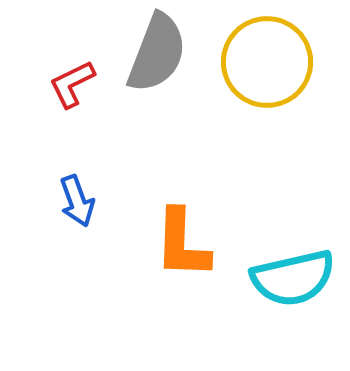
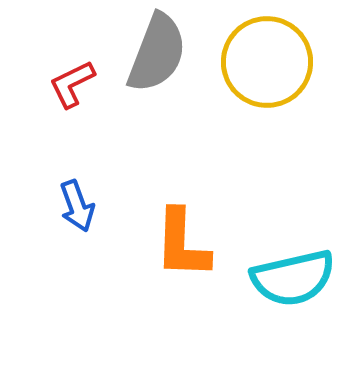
blue arrow: moved 5 px down
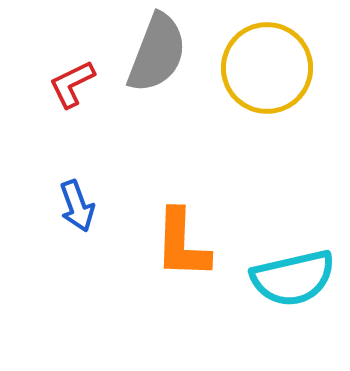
yellow circle: moved 6 px down
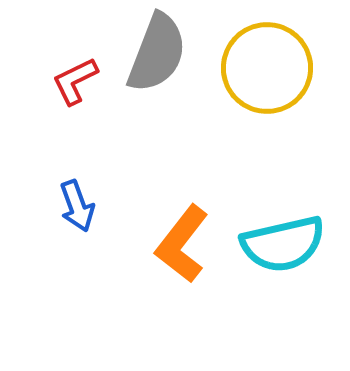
red L-shape: moved 3 px right, 3 px up
orange L-shape: rotated 36 degrees clockwise
cyan semicircle: moved 10 px left, 34 px up
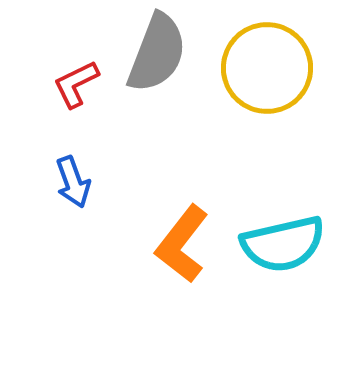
red L-shape: moved 1 px right, 3 px down
blue arrow: moved 4 px left, 24 px up
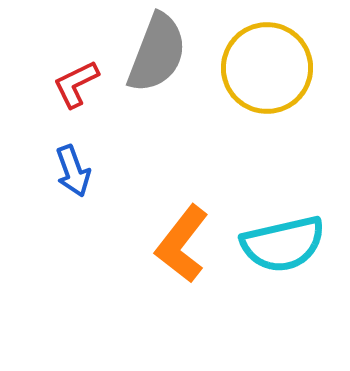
blue arrow: moved 11 px up
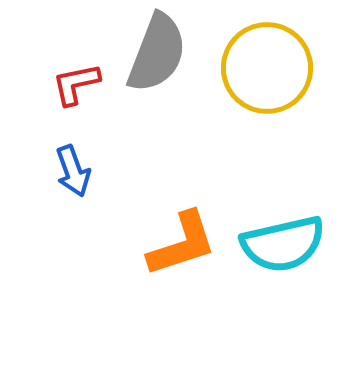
red L-shape: rotated 14 degrees clockwise
orange L-shape: rotated 146 degrees counterclockwise
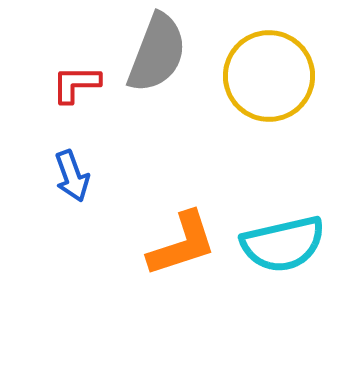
yellow circle: moved 2 px right, 8 px down
red L-shape: rotated 12 degrees clockwise
blue arrow: moved 1 px left, 5 px down
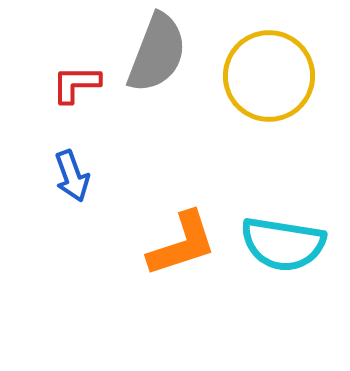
cyan semicircle: rotated 22 degrees clockwise
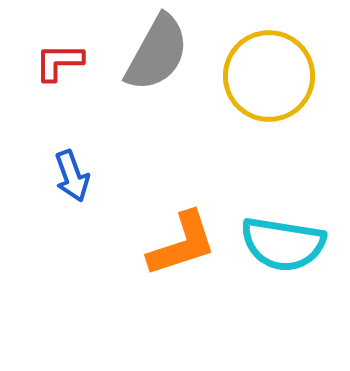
gray semicircle: rotated 8 degrees clockwise
red L-shape: moved 17 px left, 22 px up
